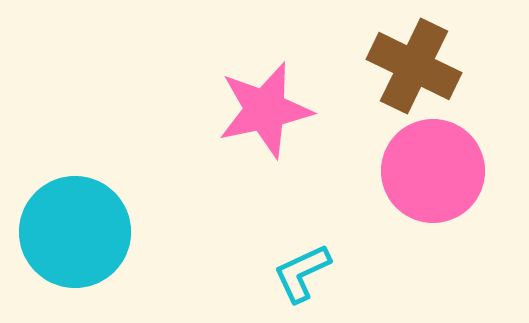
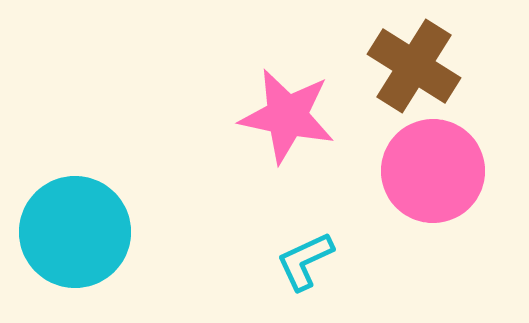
brown cross: rotated 6 degrees clockwise
pink star: moved 22 px right, 6 px down; rotated 24 degrees clockwise
cyan L-shape: moved 3 px right, 12 px up
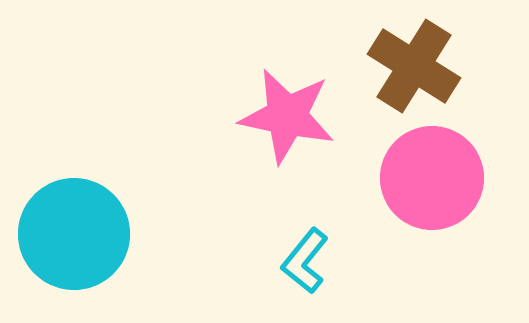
pink circle: moved 1 px left, 7 px down
cyan circle: moved 1 px left, 2 px down
cyan L-shape: rotated 26 degrees counterclockwise
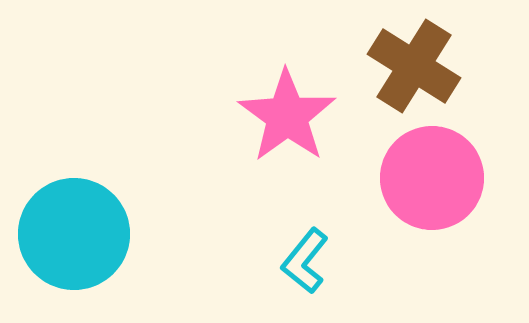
pink star: rotated 24 degrees clockwise
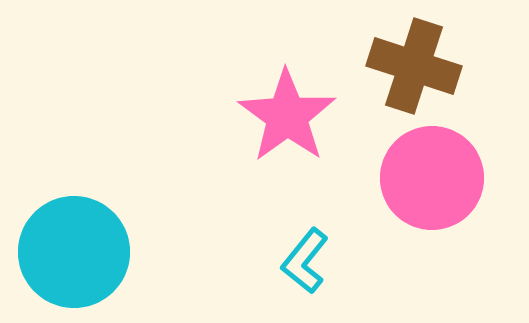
brown cross: rotated 14 degrees counterclockwise
cyan circle: moved 18 px down
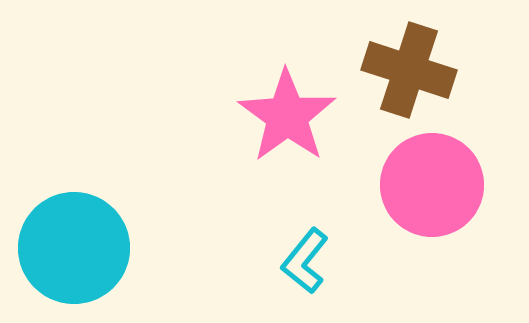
brown cross: moved 5 px left, 4 px down
pink circle: moved 7 px down
cyan circle: moved 4 px up
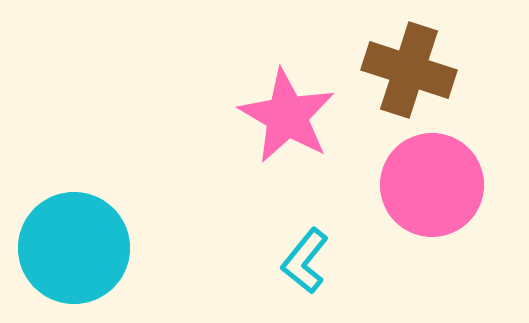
pink star: rotated 6 degrees counterclockwise
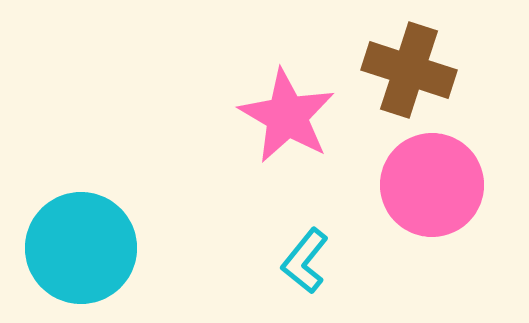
cyan circle: moved 7 px right
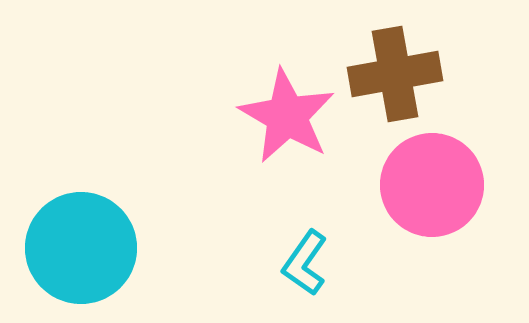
brown cross: moved 14 px left, 4 px down; rotated 28 degrees counterclockwise
cyan L-shape: moved 2 px down; rotated 4 degrees counterclockwise
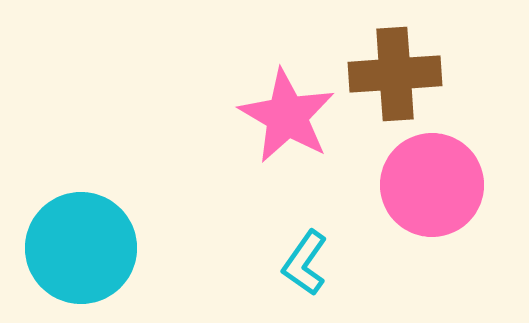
brown cross: rotated 6 degrees clockwise
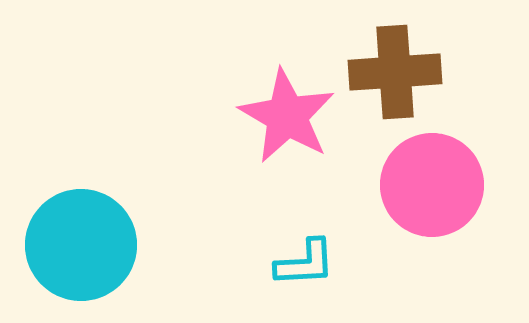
brown cross: moved 2 px up
cyan circle: moved 3 px up
cyan L-shape: rotated 128 degrees counterclockwise
